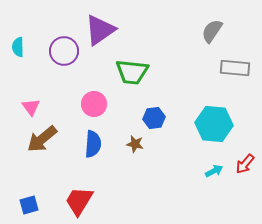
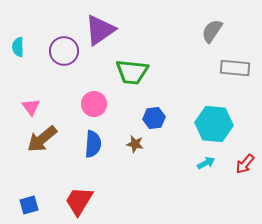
cyan arrow: moved 8 px left, 8 px up
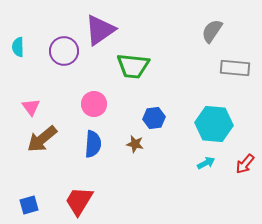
green trapezoid: moved 1 px right, 6 px up
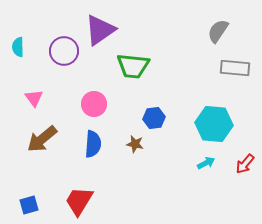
gray semicircle: moved 6 px right
pink triangle: moved 3 px right, 9 px up
